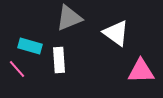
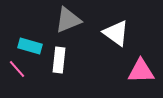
gray triangle: moved 1 px left, 2 px down
white rectangle: rotated 10 degrees clockwise
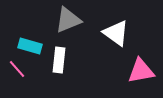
pink triangle: rotated 8 degrees counterclockwise
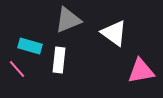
white triangle: moved 2 px left
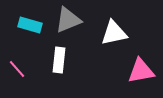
white triangle: rotated 48 degrees counterclockwise
cyan rectangle: moved 21 px up
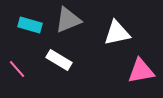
white triangle: moved 3 px right
white rectangle: rotated 65 degrees counterclockwise
